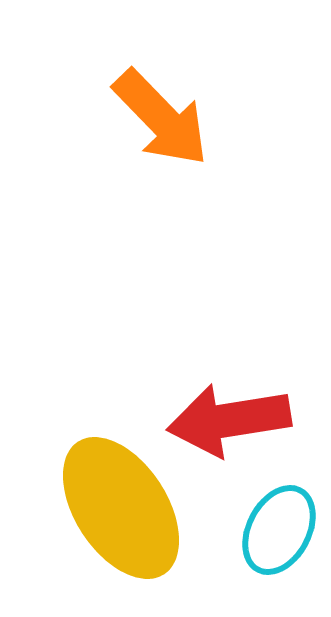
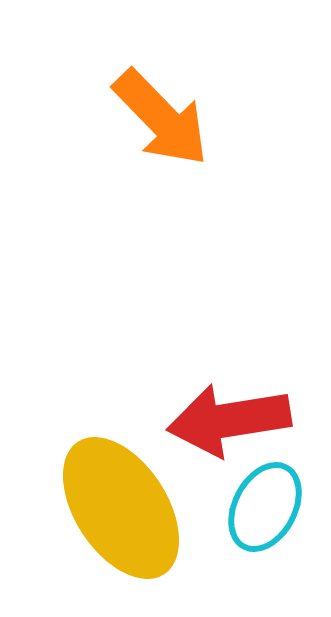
cyan ellipse: moved 14 px left, 23 px up
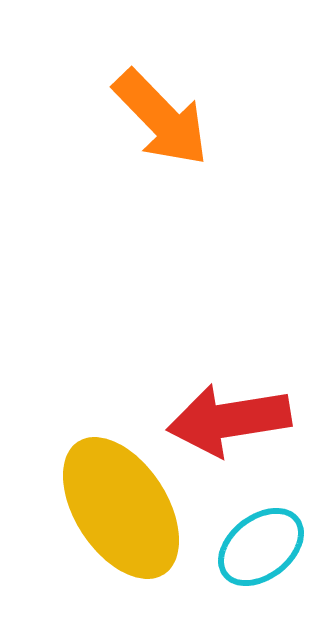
cyan ellipse: moved 4 px left, 40 px down; rotated 24 degrees clockwise
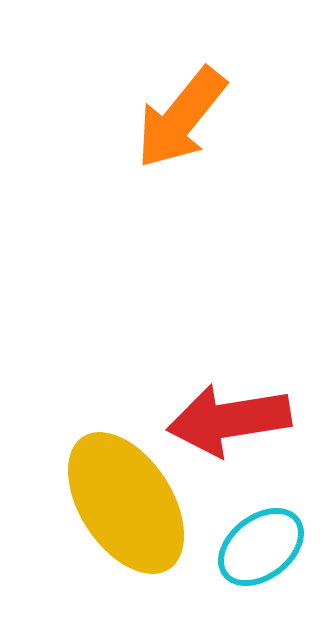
orange arrow: moved 20 px right; rotated 83 degrees clockwise
yellow ellipse: moved 5 px right, 5 px up
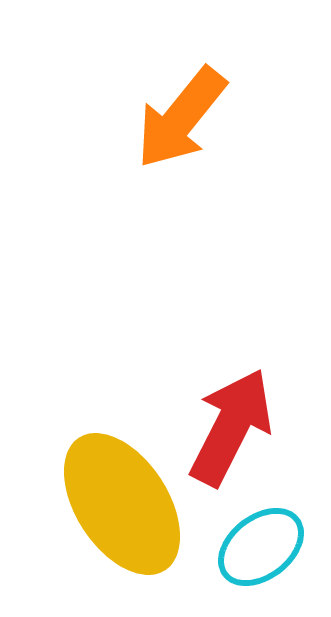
red arrow: moved 2 px right, 7 px down; rotated 126 degrees clockwise
yellow ellipse: moved 4 px left, 1 px down
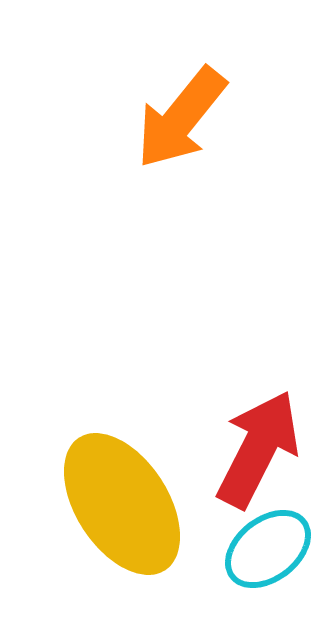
red arrow: moved 27 px right, 22 px down
cyan ellipse: moved 7 px right, 2 px down
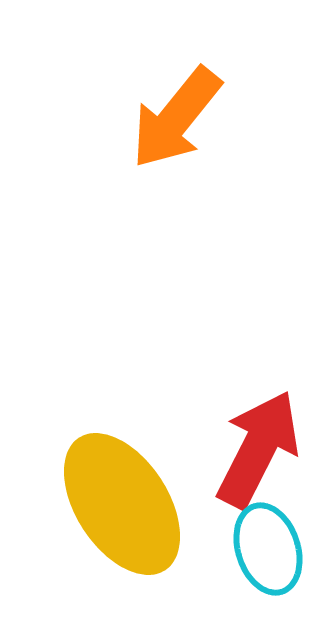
orange arrow: moved 5 px left
cyan ellipse: rotated 70 degrees counterclockwise
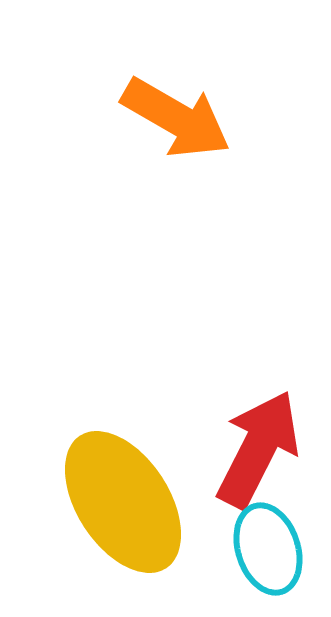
orange arrow: rotated 99 degrees counterclockwise
yellow ellipse: moved 1 px right, 2 px up
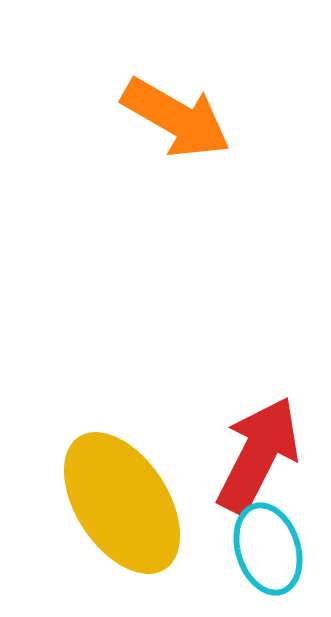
red arrow: moved 6 px down
yellow ellipse: moved 1 px left, 1 px down
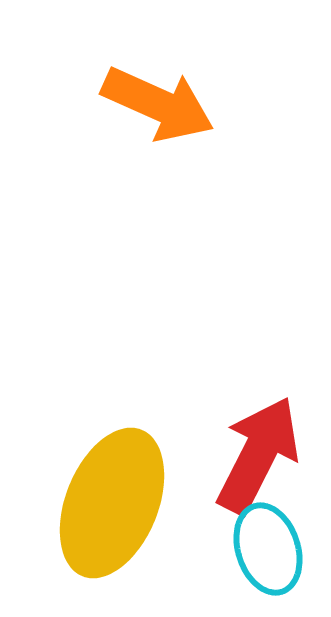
orange arrow: moved 18 px left, 14 px up; rotated 6 degrees counterclockwise
yellow ellipse: moved 10 px left; rotated 55 degrees clockwise
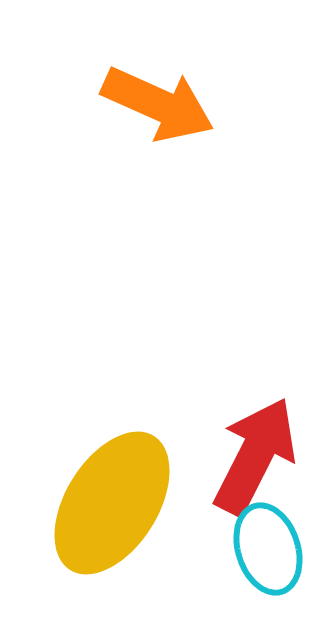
red arrow: moved 3 px left, 1 px down
yellow ellipse: rotated 10 degrees clockwise
